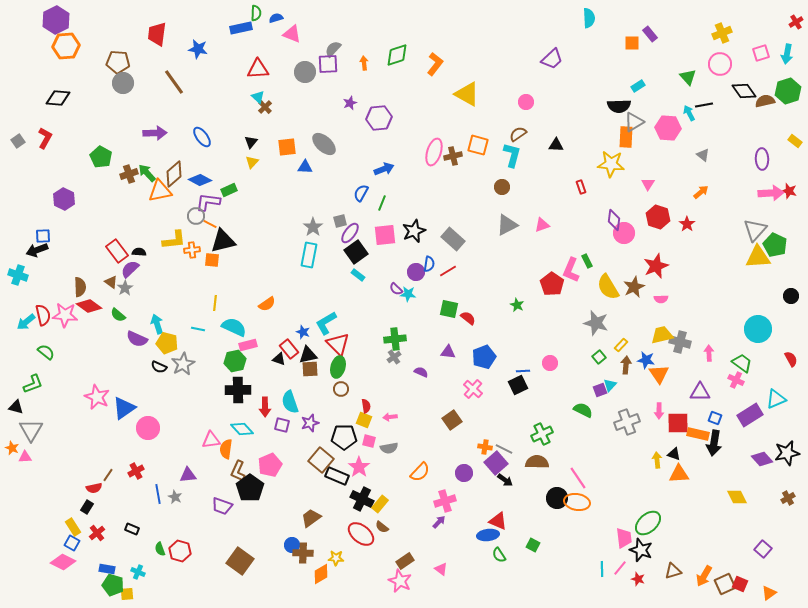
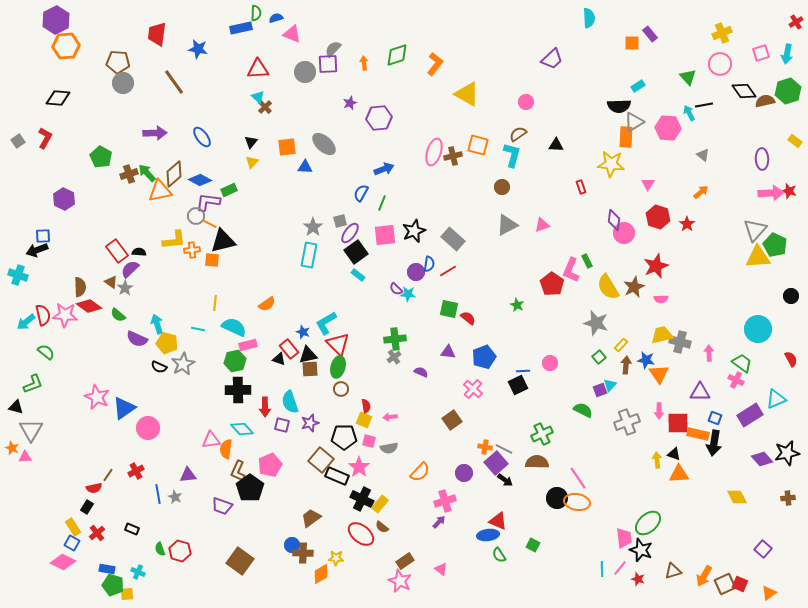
brown cross at (788, 498): rotated 24 degrees clockwise
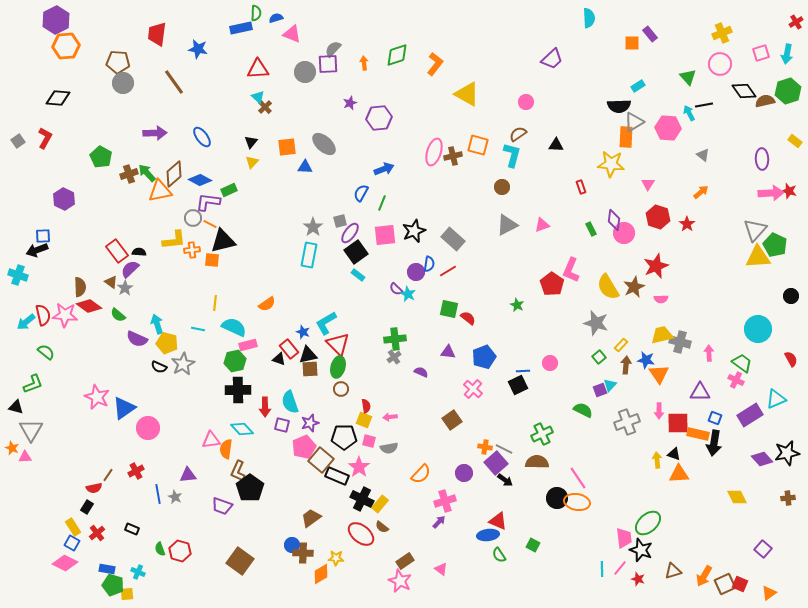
gray circle at (196, 216): moved 3 px left, 2 px down
green rectangle at (587, 261): moved 4 px right, 32 px up
cyan star at (408, 294): rotated 21 degrees clockwise
pink pentagon at (270, 465): moved 34 px right, 18 px up
orange semicircle at (420, 472): moved 1 px right, 2 px down
pink diamond at (63, 562): moved 2 px right, 1 px down
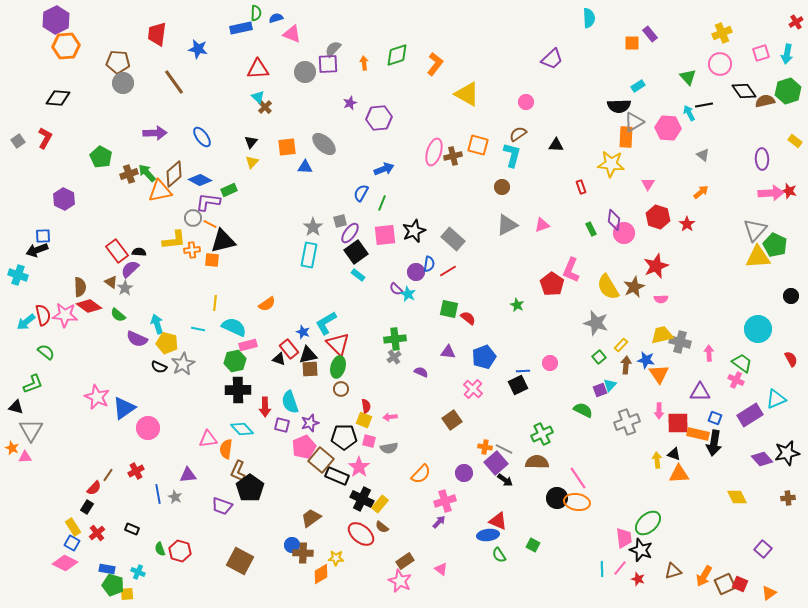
pink triangle at (211, 440): moved 3 px left, 1 px up
red semicircle at (94, 488): rotated 35 degrees counterclockwise
brown square at (240, 561): rotated 8 degrees counterclockwise
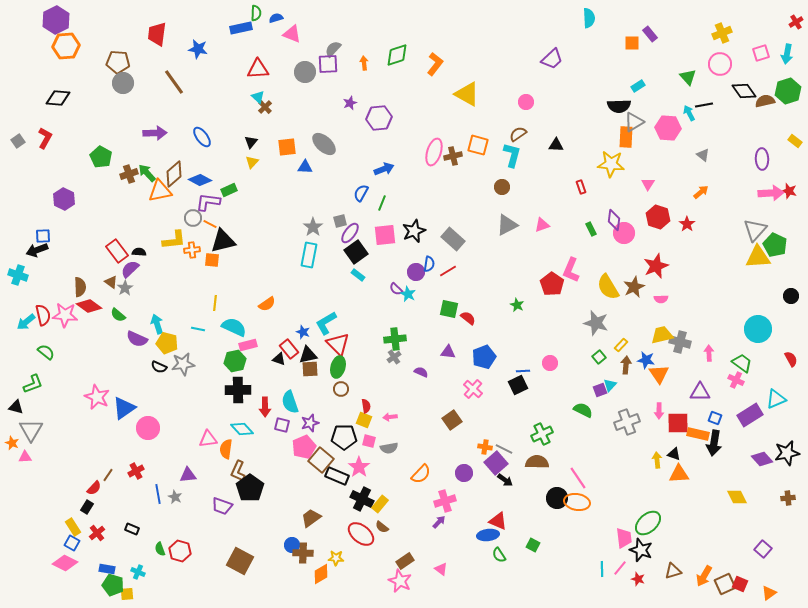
gray star at (183, 364): rotated 20 degrees clockwise
orange star at (12, 448): moved 5 px up
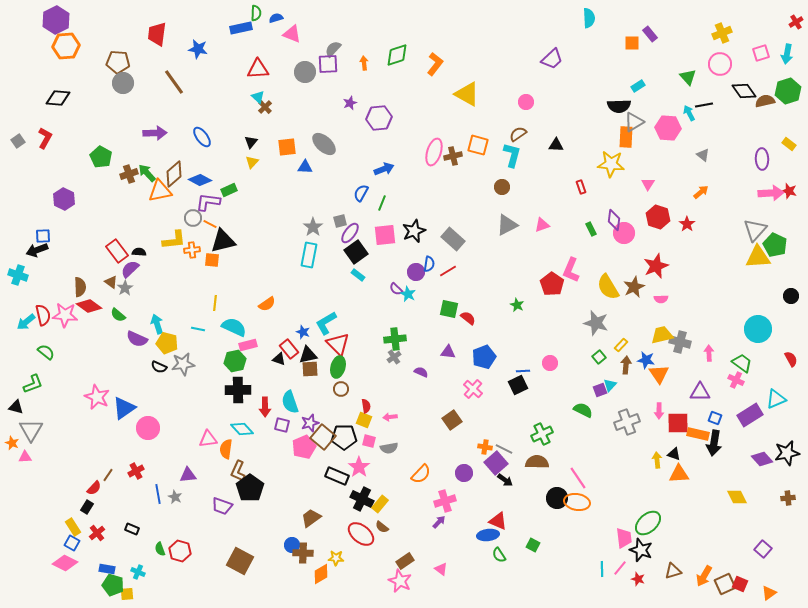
yellow rectangle at (795, 141): moved 6 px left, 3 px down
brown square at (321, 460): moved 2 px right, 23 px up
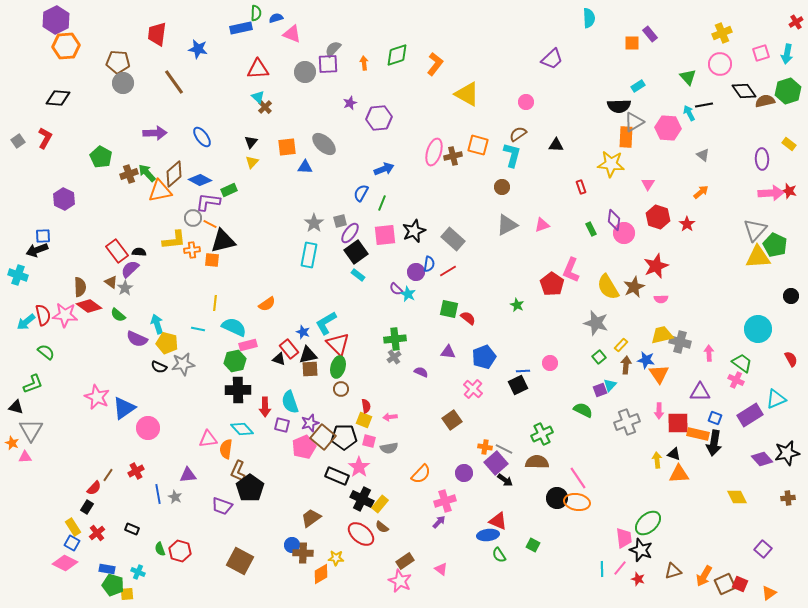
gray star at (313, 227): moved 1 px right, 4 px up
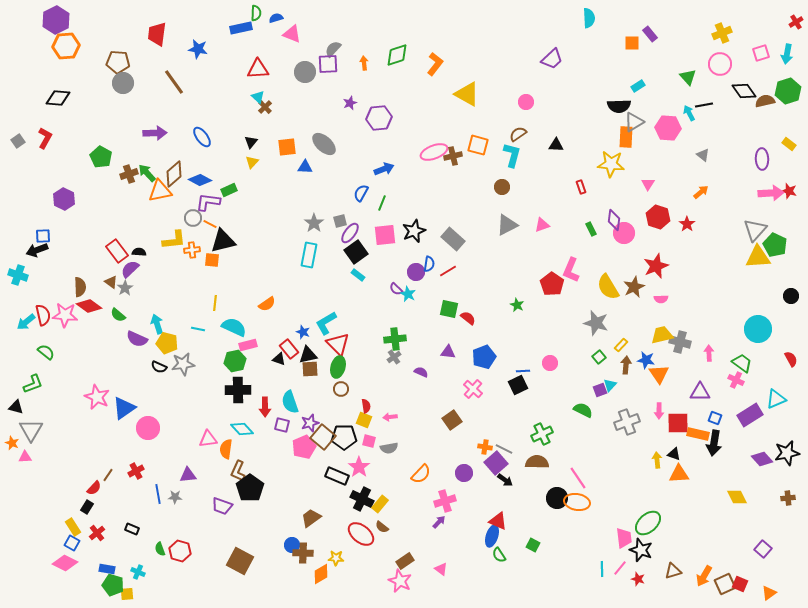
pink ellipse at (434, 152): rotated 52 degrees clockwise
gray star at (175, 497): rotated 24 degrees counterclockwise
blue ellipse at (488, 535): moved 4 px right, 1 px down; rotated 65 degrees counterclockwise
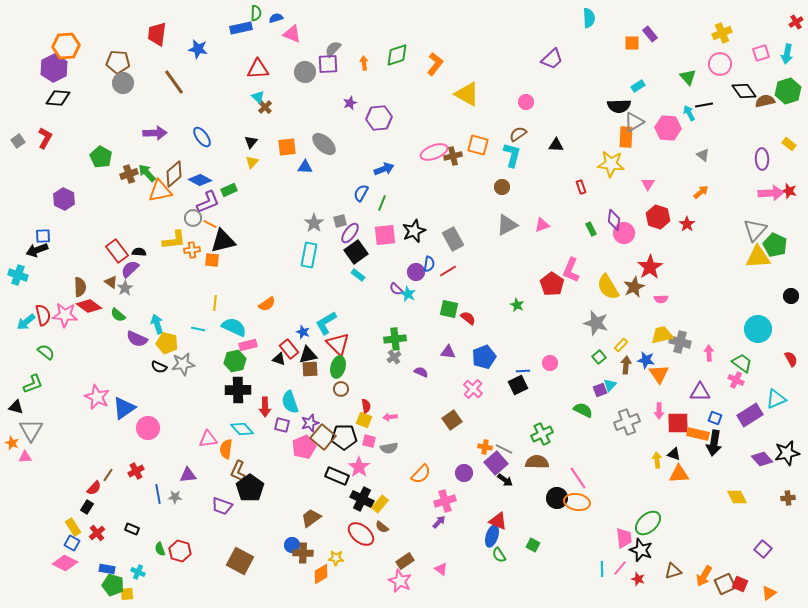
purple hexagon at (56, 20): moved 2 px left, 48 px down
purple L-shape at (208, 202): rotated 150 degrees clockwise
gray rectangle at (453, 239): rotated 20 degrees clockwise
red star at (656, 266): moved 6 px left, 1 px down; rotated 10 degrees counterclockwise
